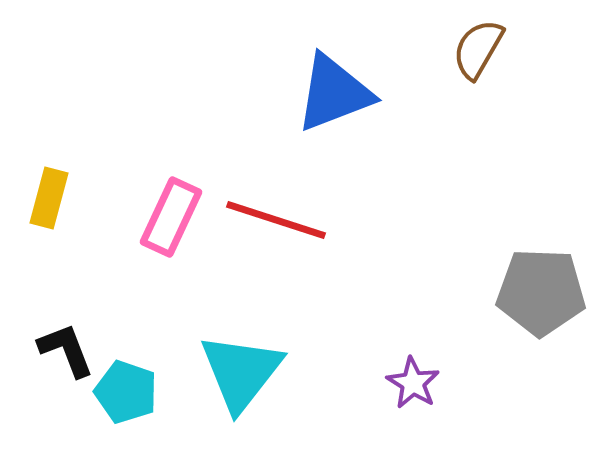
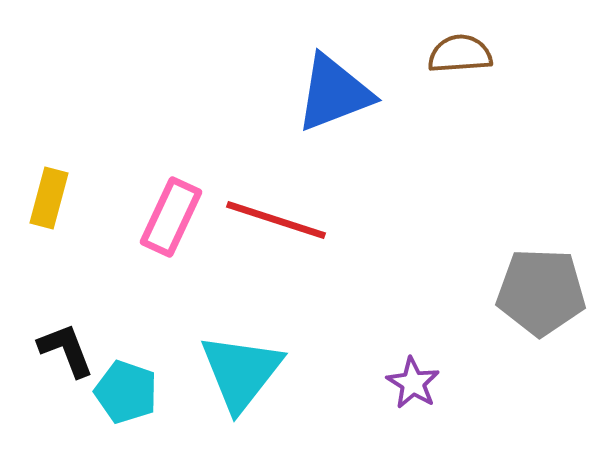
brown semicircle: moved 18 px left, 5 px down; rotated 56 degrees clockwise
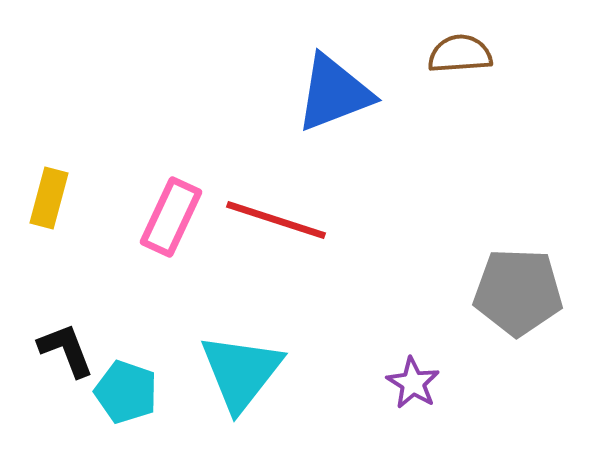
gray pentagon: moved 23 px left
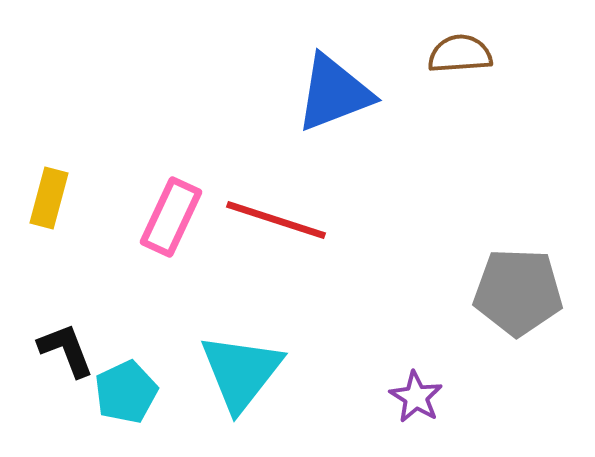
purple star: moved 3 px right, 14 px down
cyan pentagon: rotated 28 degrees clockwise
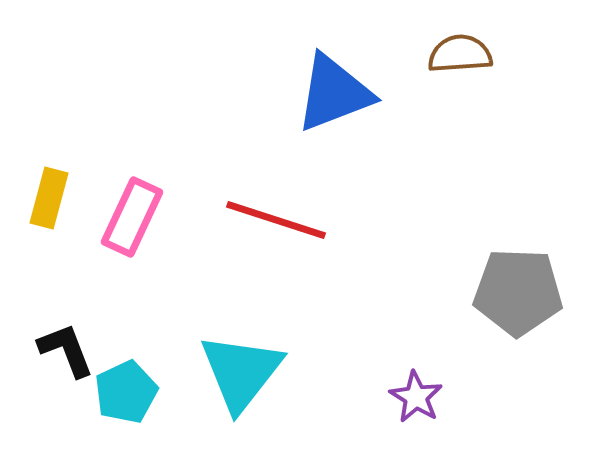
pink rectangle: moved 39 px left
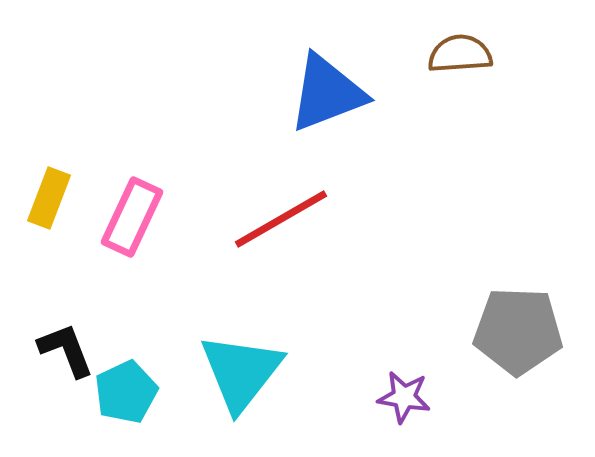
blue triangle: moved 7 px left
yellow rectangle: rotated 6 degrees clockwise
red line: moved 5 px right, 1 px up; rotated 48 degrees counterclockwise
gray pentagon: moved 39 px down
purple star: moved 12 px left; rotated 22 degrees counterclockwise
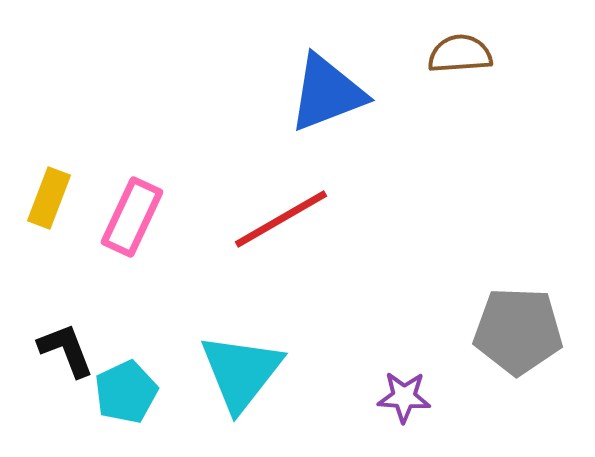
purple star: rotated 6 degrees counterclockwise
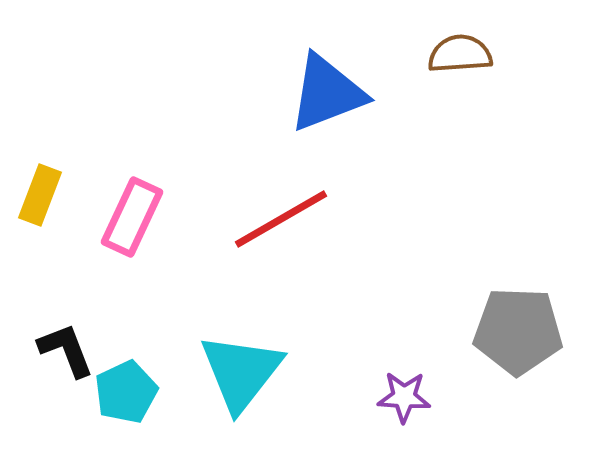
yellow rectangle: moved 9 px left, 3 px up
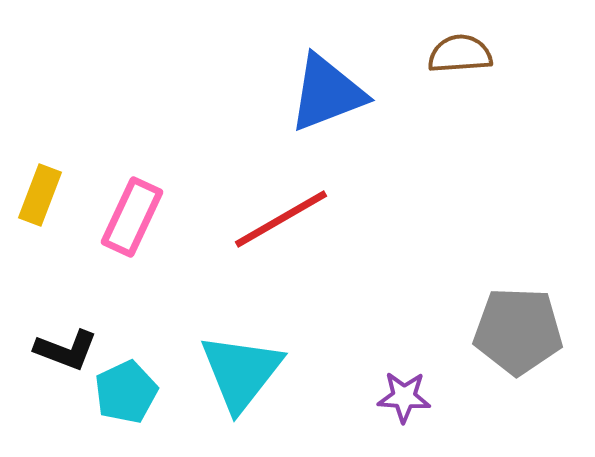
black L-shape: rotated 132 degrees clockwise
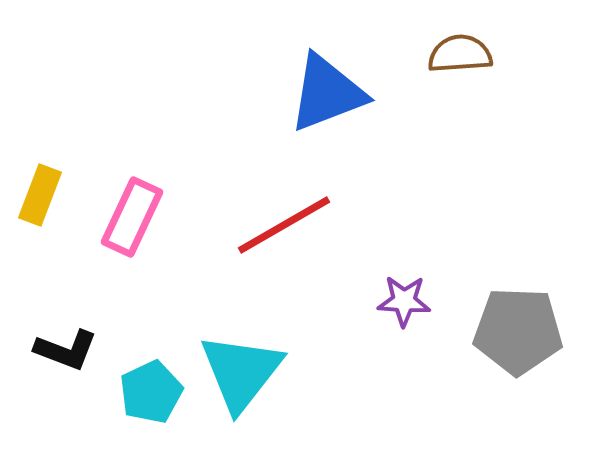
red line: moved 3 px right, 6 px down
cyan pentagon: moved 25 px right
purple star: moved 96 px up
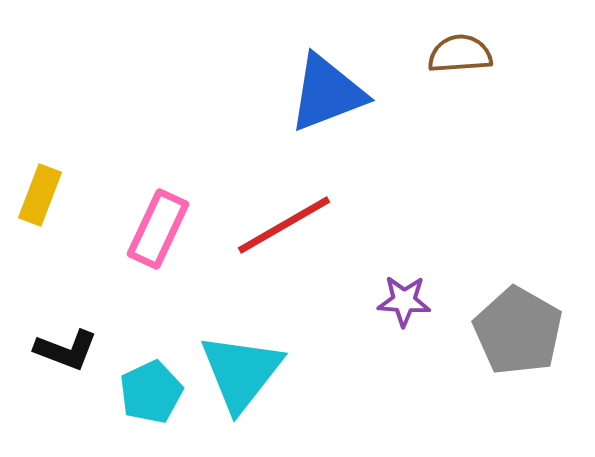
pink rectangle: moved 26 px right, 12 px down
gray pentagon: rotated 28 degrees clockwise
